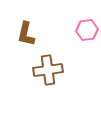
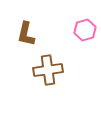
pink hexagon: moved 2 px left; rotated 10 degrees counterclockwise
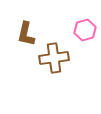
brown cross: moved 6 px right, 12 px up
